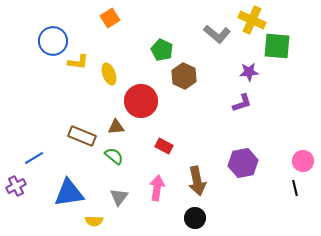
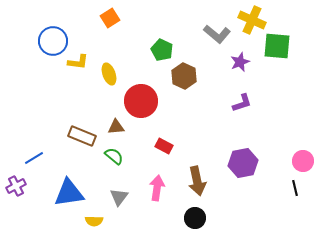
purple star: moved 9 px left, 10 px up; rotated 18 degrees counterclockwise
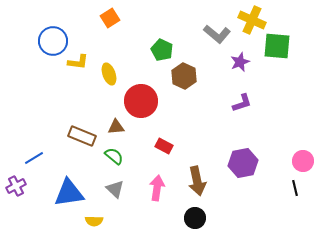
gray triangle: moved 4 px left, 8 px up; rotated 24 degrees counterclockwise
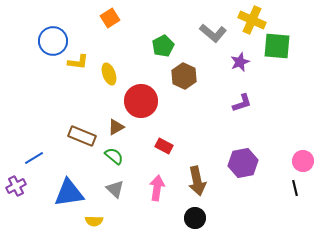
gray L-shape: moved 4 px left, 1 px up
green pentagon: moved 1 px right, 4 px up; rotated 20 degrees clockwise
brown triangle: rotated 24 degrees counterclockwise
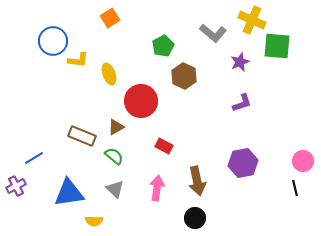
yellow L-shape: moved 2 px up
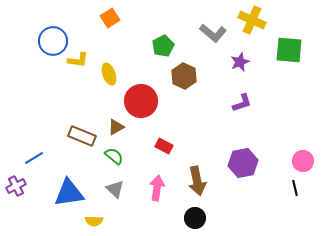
green square: moved 12 px right, 4 px down
